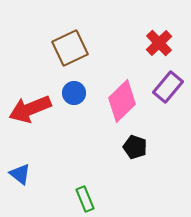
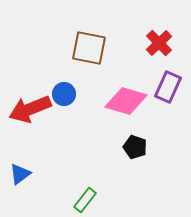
brown square: moved 19 px right; rotated 36 degrees clockwise
purple rectangle: rotated 16 degrees counterclockwise
blue circle: moved 10 px left, 1 px down
pink diamond: moved 4 px right; rotated 60 degrees clockwise
blue triangle: rotated 45 degrees clockwise
green rectangle: moved 1 px down; rotated 60 degrees clockwise
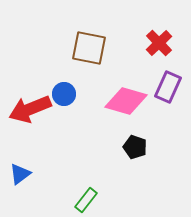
green rectangle: moved 1 px right
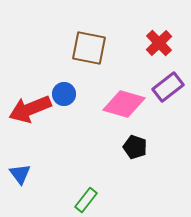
purple rectangle: rotated 28 degrees clockwise
pink diamond: moved 2 px left, 3 px down
blue triangle: rotated 30 degrees counterclockwise
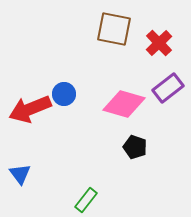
brown square: moved 25 px right, 19 px up
purple rectangle: moved 1 px down
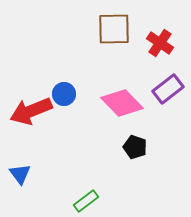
brown square: rotated 12 degrees counterclockwise
red cross: moved 1 px right; rotated 12 degrees counterclockwise
purple rectangle: moved 1 px down
pink diamond: moved 2 px left, 1 px up; rotated 30 degrees clockwise
red arrow: moved 1 px right, 2 px down
green rectangle: moved 1 px down; rotated 15 degrees clockwise
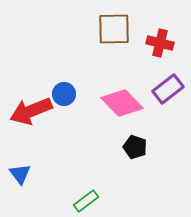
red cross: rotated 20 degrees counterclockwise
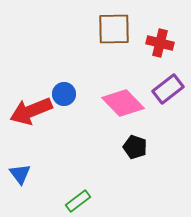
pink diamond: moved 1 px right
green rectangle: moved 8 px left
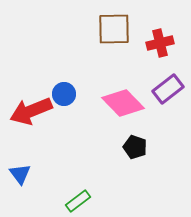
red cross: rotated 28 degrees counterclockwise
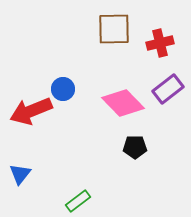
blue circle: moved 1 px left, 5 px up
black pentagon: rotated 20 degrees counterclockwise
blue triangle: rotated 15 degrees clockwise
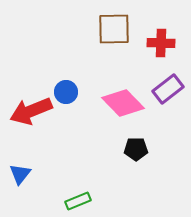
red cross: moved 1 px right; rotated 16 degrees clockwise
blue circle: moved 3 px right, 3 px down
black pentagon: moved 1 px right, 2 px down
green rectangle: rotated 15 degrees clockwise
